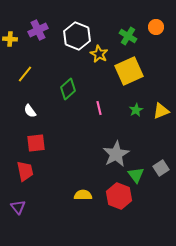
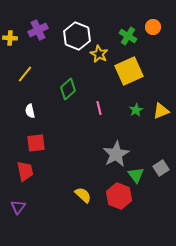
orange circle: moved 3 px left
yellow cross: moved 1 px up
white semicircle: rotated 24 degrees clockwise
yellow semicircle: rotated 42 degrees clockwise
purple triangle: rotated 14 degrees clockwise
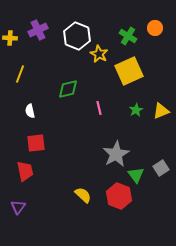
orange circle: moved 2 px right, 1 px down
yellow line: moved 5 px left; rotated 18 degrees counterclockwise
green diamond: rotated 30 degrees clockwise
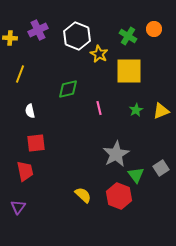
orange circle: moved 1 px left, 1 px down
yellow square: rotated 24 degrees clockwise
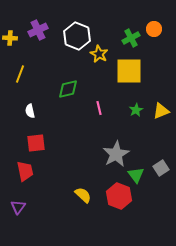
green cross: moved 3 px right, 2 px down; rotated 30 degrees clockwise
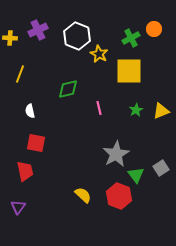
red square: rotated 18 degrees clockwise
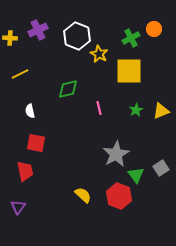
yellow line: rotated 42 degrees clockwise
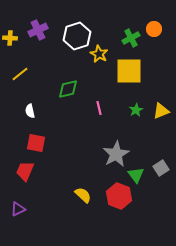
white hexagon: rotated 20 degrees clockwise
yellow line: rotated 12 degrees counterclockwise
red trapezoid: rotated 145 degrees counterclockwise
purple triangle: moved 2 px down; rotated 28 degrees clockwise
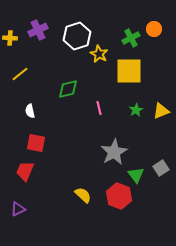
gray star: moved 2 px left, 2 px up
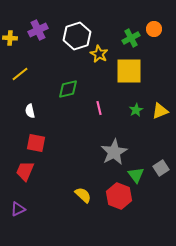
yellow triangle: moved 1 px left
